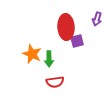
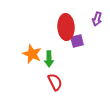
red semicircle: rotated 108 degrees counterclockwise
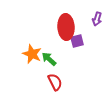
green arrow: rotated 133 degrees clockwise
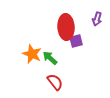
purple square: moved 1 px left
green arrow: moved 1 px right, 1 px up
red semicircle: rotated 12 degrees counterclockwise
